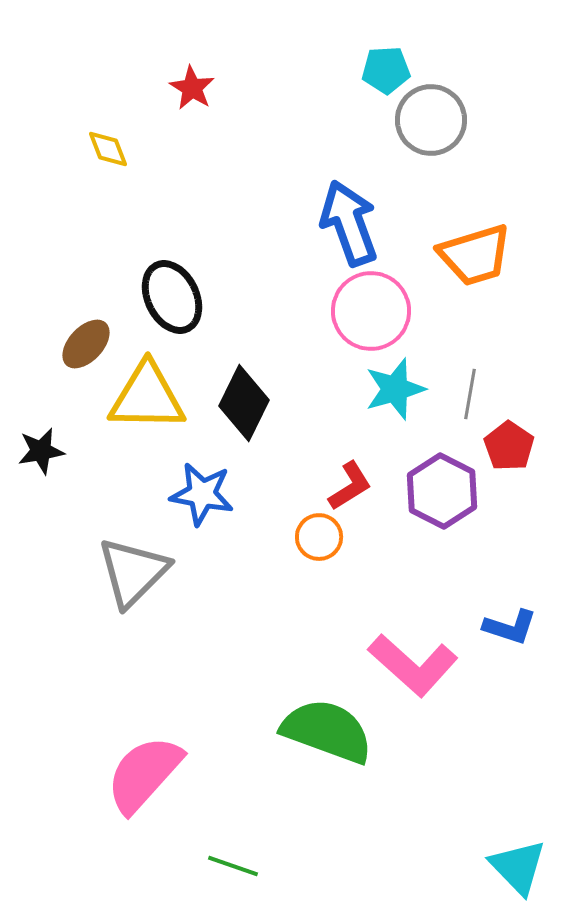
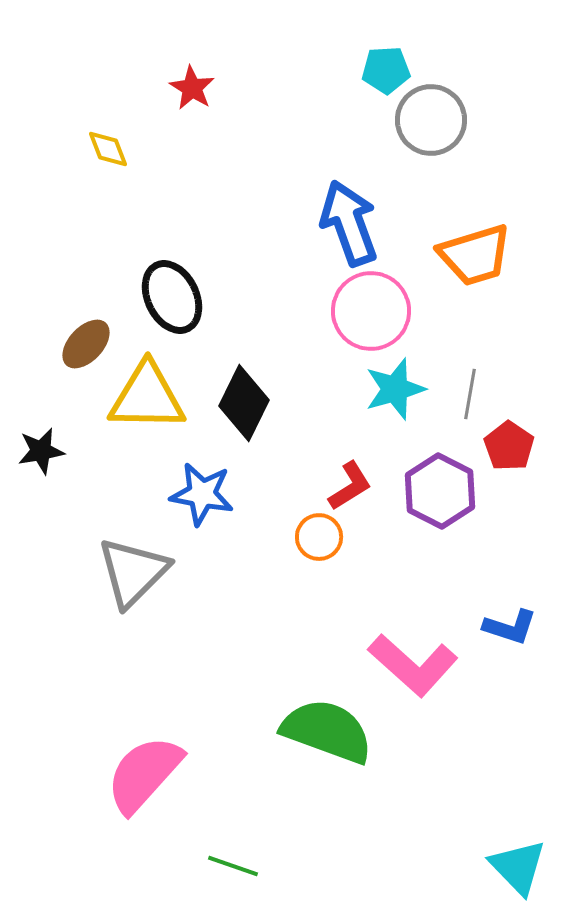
purple hexagon: moved 2 px left
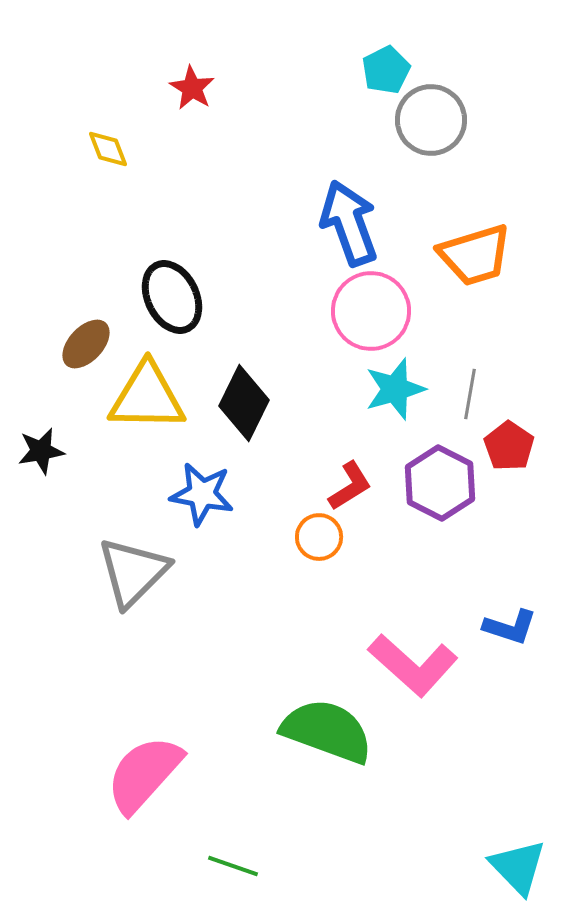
cyan pentagon: rotated 24 degrees counterclockwise
purple hexagon: moved 8 px up
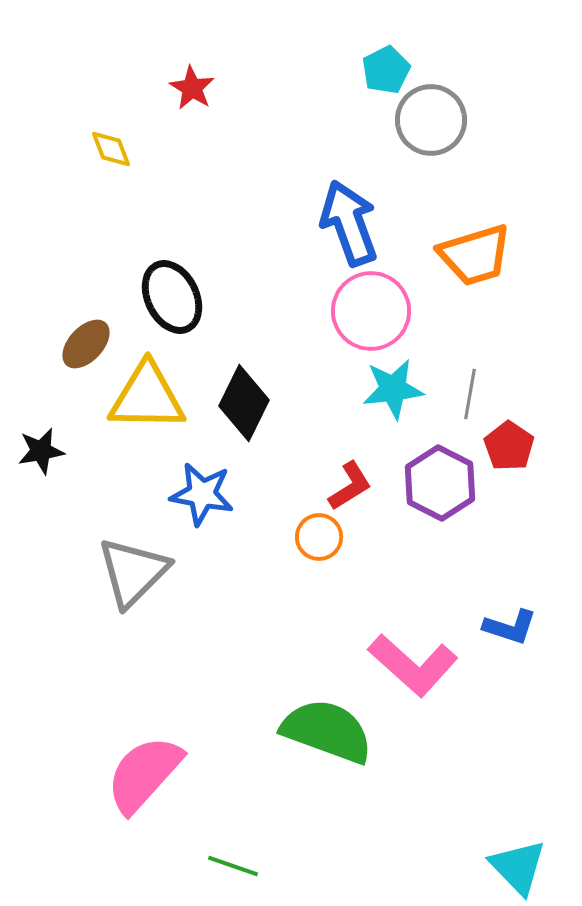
yellow diamond: moved 3 px right
cyan star: moved 2 px left; rotated 10 degrees clockwise
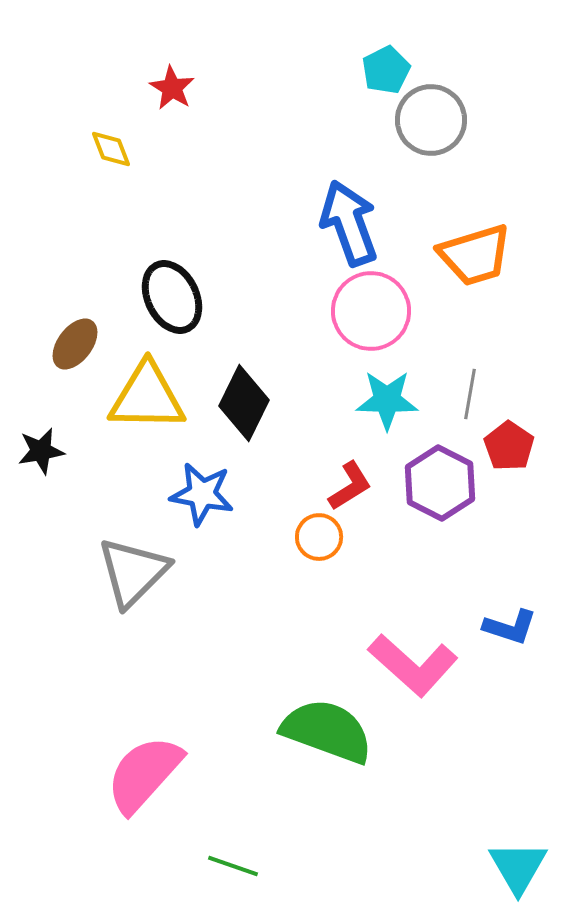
red star: moved 20 px left
brown ellipse: moved 11 px left; rotated 6 degrees counterclockwise
cyan star: moved 6 px left, 11 px down; rotated 8 degrees clockwise
cyan triangle: rotated 14 degrees clockwise
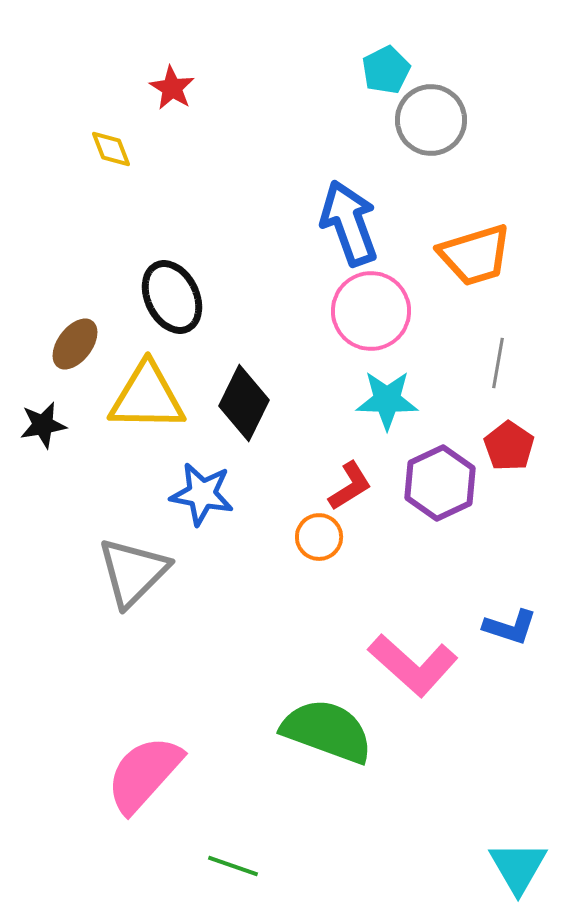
gray line: moved 28 px right, 31 px up
black star: moved 2 px right, 26 px up
purple hexagon: rotated 8 degrees clockwise
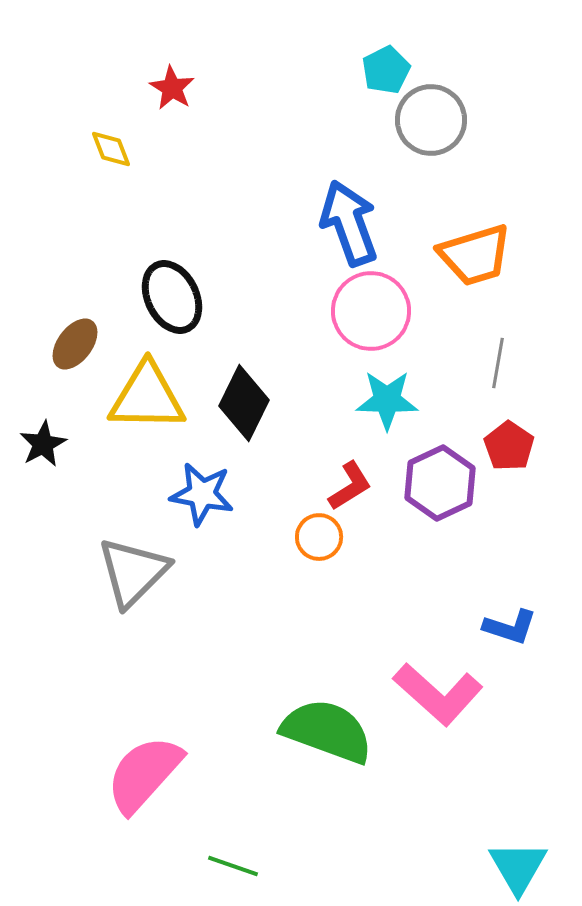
black star: moved 19 px down; rotated 18 degrees counterclockwise
pink L-shape: moved 25 px right, 29 px down
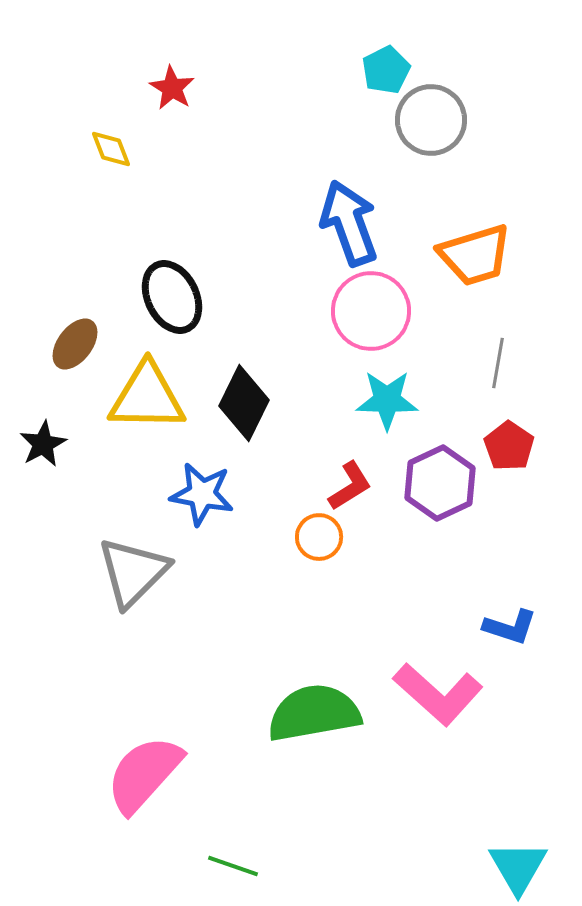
green semicircle: moved 13 px left, 18 px up; rotated 30 degrees counterclockwise
